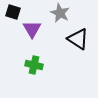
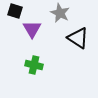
black square: moved 2 px right, 1 px up
black triangle: moved 1 px up
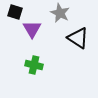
black square: moved 1 px down
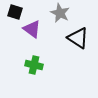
purple triangle: rotated 24 degrees counterclockwise
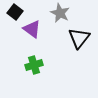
black square: rotated 21 degrees clockwise
black triangle: moved 1 px right; rotated 35 degrees clockwise
green cross: rotated 30 degrees counterclockwise
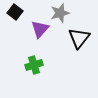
gray star: rotated 30 degrees clockwise
purple triangle: moved 8 px right; rotated 36 degrees clockwise
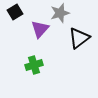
black square: rotated 21 degrees clockwise
black triangle: rotated 15 degrees clockwise
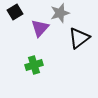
purple triangle: moved 1 px up
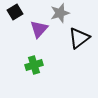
purple triangle: moved 1 px left, 1 px down
